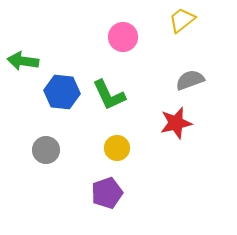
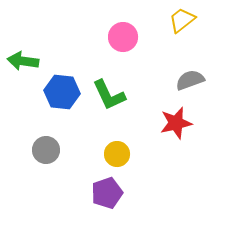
yellow circle: moved 6 px down
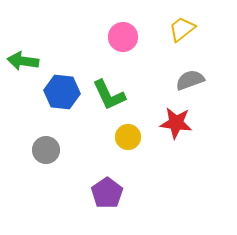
yellow trapezoid: moved 9 px down
red star: rotated 20 degrees clockwise
yellow circle: moved 11 px right, 17 px up
purple pentagon: rotated 16 degrees counterclockwise
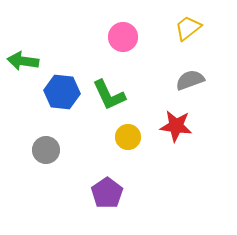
yellow trapezoid: moved 6 px right, 1 px up
red star: moved 3 px down
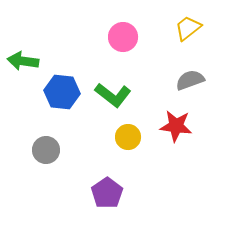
green L-shape: moved 4 px right; rotated 27 degrees counterclockwise
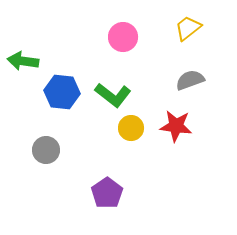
yellow circle: moved 3 px right, 9 px up
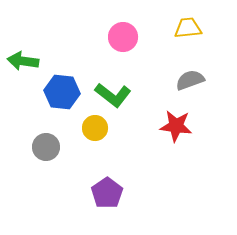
yellow trapezoid: rotated 32 degrees clockwise
yellow circle: moved 36 px left
gray circle: moved 3 px up
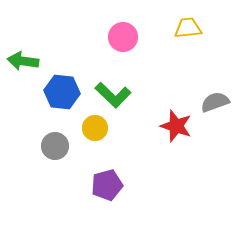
gray semicircle: moved 25 px right, 22 px down
green L-shape: rotated 6 degrees clockwise
red star: rotated 12 degrees clockwise
gray circle: moved 9 px right, 1 px up
purple pentagon: moved 8 px up; rotated 20 degrees clockwise
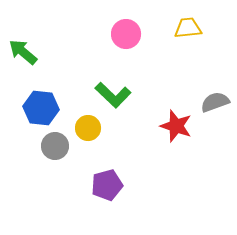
pink circle: moved 3 px right, 3 px up
green arrow: moved 9 px up; rotated 32 degrees clockwise
blue hexagon: moved 21 px left, 16 px down
yellow circle: moved 7 px left
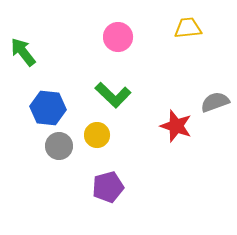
pink circle: moved 8 px left, 3 px down
green arrow: rotated 12 degrees clockwise
blue hexagon: moved 7 px right
yellow circle: moved 9 px right, 7 px down
gray circle: moved 4 px right
purple pentagon: moved 1 px right, 2 px down
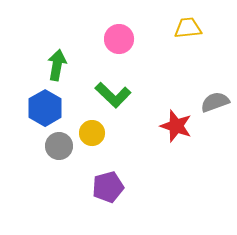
pink circle: moved 1 px right, 2 px down
green arrow: moved 34 px right, 13 px down; rotated 48 degrees clockwise
blue hexagon: moved 3 px left; rotated 24 degrees clockwise
yellow circle: moved 5 px left, 2 px up
